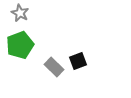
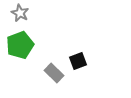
gray rectangle: moved 6 px down
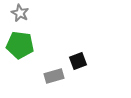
green pentagon: rotated 28 degrees clockwise
gray rectangle: moved 3 px down; rotated 60 degrees counterclockwise
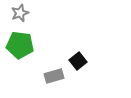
gray star: rotated 24 degrees clockwise
black square: rotated 18 degrees counterclockwise
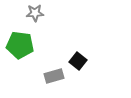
gray star: moved 15 px right; rotated 18 degrees clockwise
black square: rotated 12 degrees counterclockwise
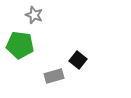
gray star: moved 1 px left, 2 px down; rotated 24 degrees clockwise
black square: moved 1 px up
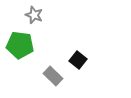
gray rectangle: moved 1 px left; rotated 60 degrees clockwise
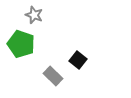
green pentagon: moved 1 px right, 1 px up; rotated 12 degrees clockwise
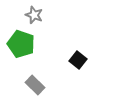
gray rectangle: moved 18 px left, 9 px down
